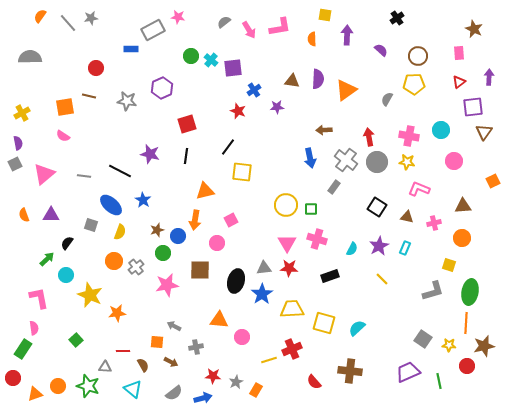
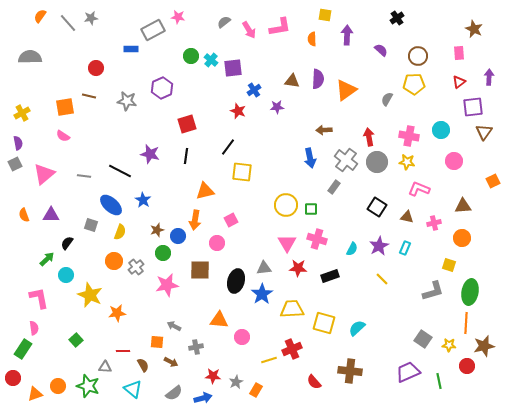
red star at (289, 268): moved 9 px right
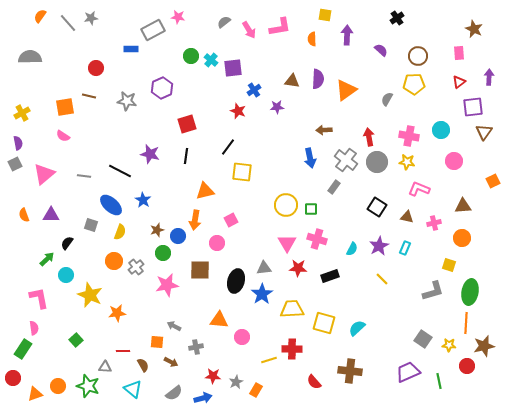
red cross at (292, 349): rotated 24 degrees clockwise
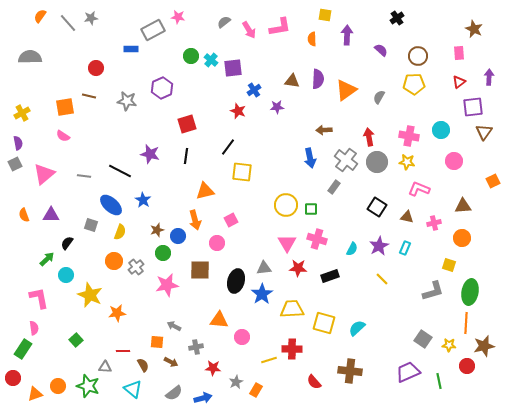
gray semicircle at (387, 99): moved 8 px left, 2 px up
orange arrow at (195, 220): rotated 24 degrees counterclockwise
red star at (213, 376): moved 8 px up
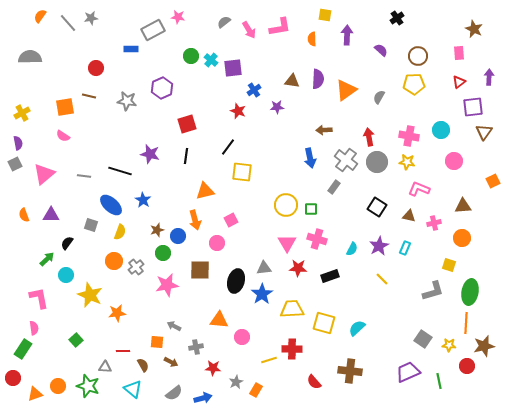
black line at (120, 171): rotated 10 degrees counterclockwise
brown triangle at (407, 217): moved 2 px right, 1 px up
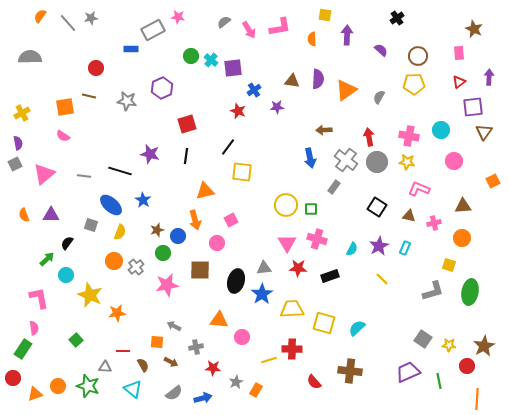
orange line at (466, 323): moved 11 px right, 76 px down
brown star at (484, 346): rotated 15 degrees counterclockwise
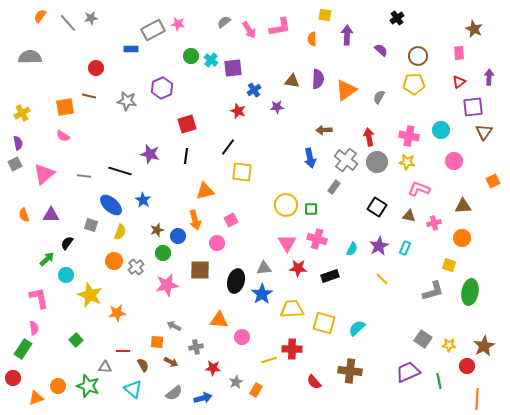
pink star at (178, 17): moved 7 px down
orange triangle at (35, 394): moved 1 px right, 4 px down
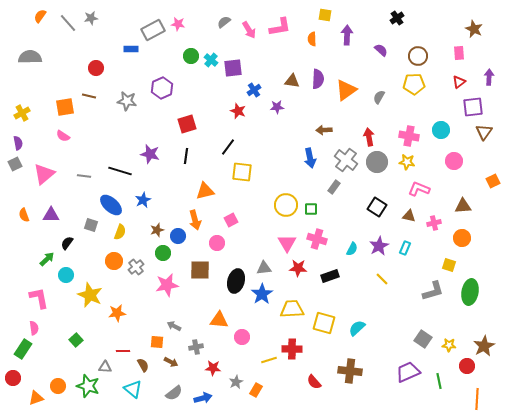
blue star at (143, 200): rotated 14 degrees clockwise
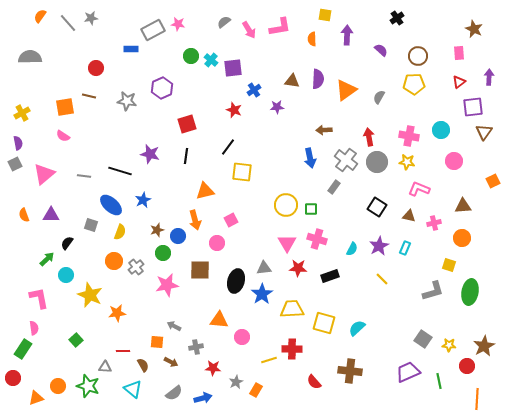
red star at (238, 111): moved 4 px left, 1 px up
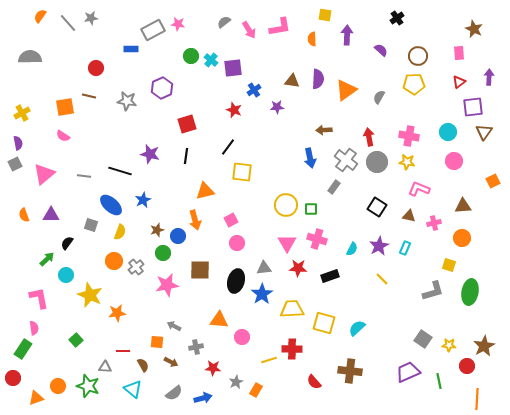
cyan circle at (441, 130): moved 7 px right, 2 px down
pink circle at (217, 243): moved 20 px right
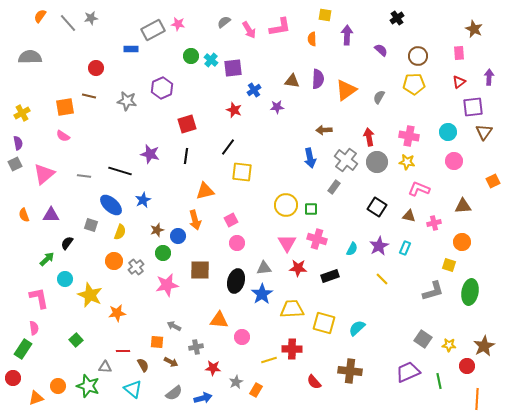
orange circle at (462, 238): moved 4 px down
cyan circle at (66, 275): moved 1 px left, 4 px down
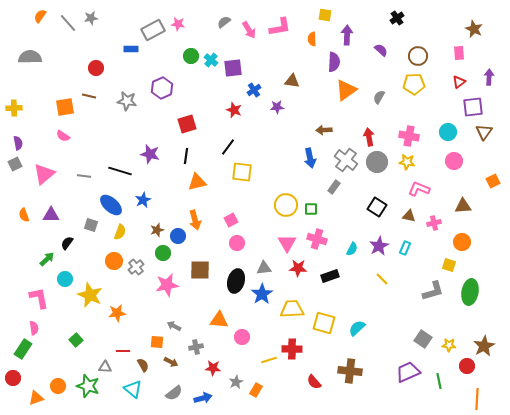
purple semicircle at (318, 79): moved 16 px right, 17 px up
yellow cross at (22, 113): moved 8 px left, 5 px up; rotated 28 degrees clockwise
orange triangle at (205, 191): moved 8 px left, 9 px up
